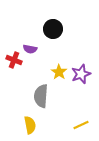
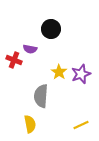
black circle: moved 2 px left
yellow semicircle: moved 1 px up
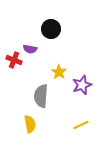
purple star: moved 1 px right, 11 px down
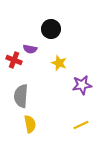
yellow star: moved 9 px up; rotated 14 degrees counterclockwise
purple star: rotated 12 degrees clockwise
gray semicircle: moved 20 px left
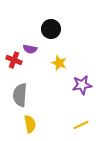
gray semicircle: moved 1 px left, 1 px up
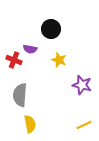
yellow star: moved 3 px up
purple star: rotated 24 degrees clockwise
yellow line: moved 3 px right
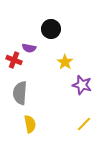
purple semicircle: moved 1 px left, 1 px up
yellow star: moved 6 px right, 2 px down; rotated 14 degrees clockwise
gray semicircle: moved 2 px up
yellow line: moved 1 px up; rotated 21 degrees counterclockwise
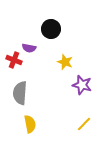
yellow star: rotated 14 degrees counterclockwise
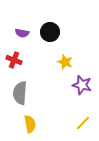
black circle: moved 1 px left, 3 px down
purple semicircle: moved 7 px left, 15 px up
yellow line: moved 1 px left, 1 px up
